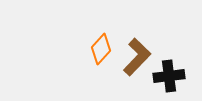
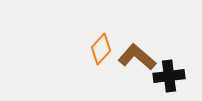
brown L-shape: rotated 93 degrees counterclockwise
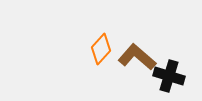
black cross: rotated 24 degrees clockwise
